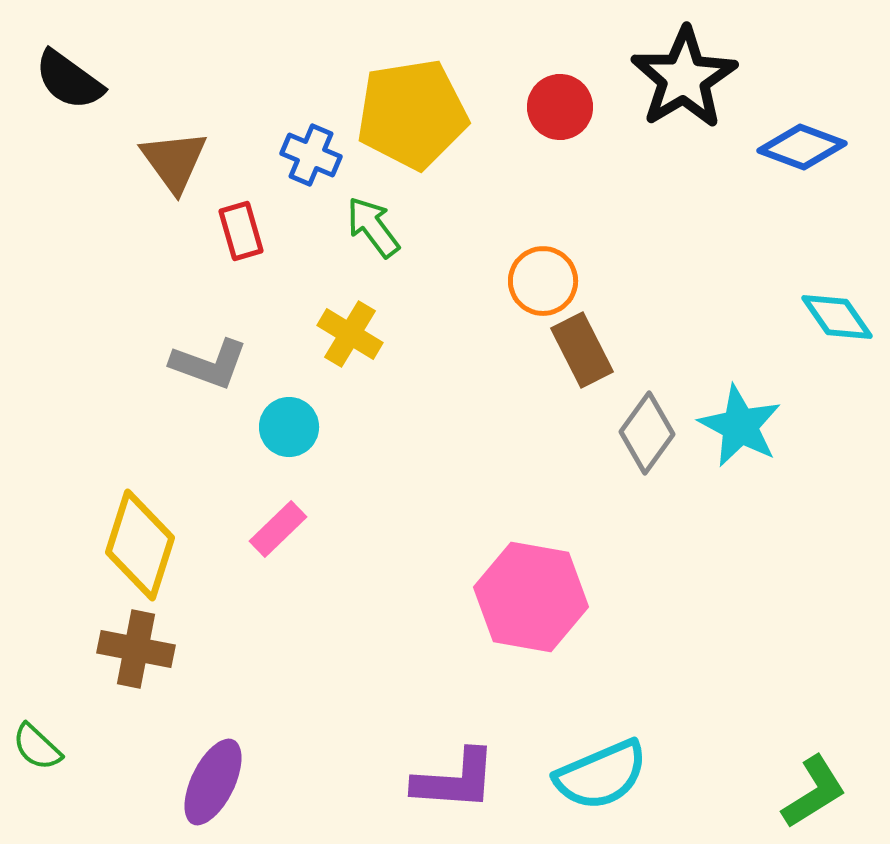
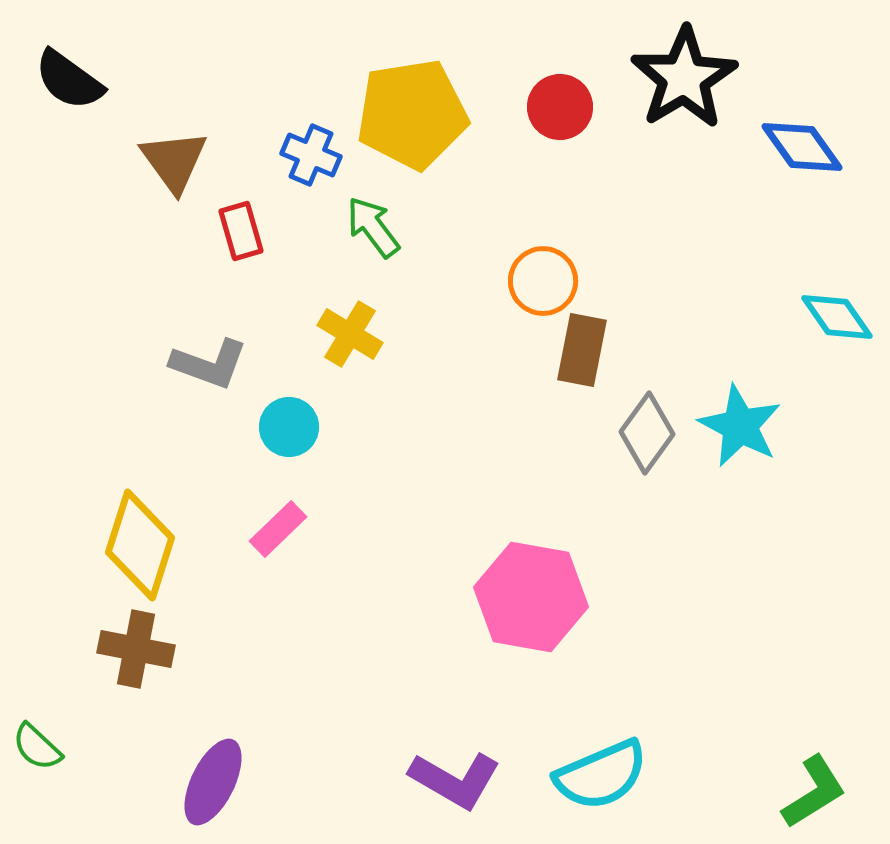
blue diamond: rotated 34 degrees clockwise
brown rectangle: rotated 38 degrees clockwise
purple L-shape: rotated 26 degrees clockwise
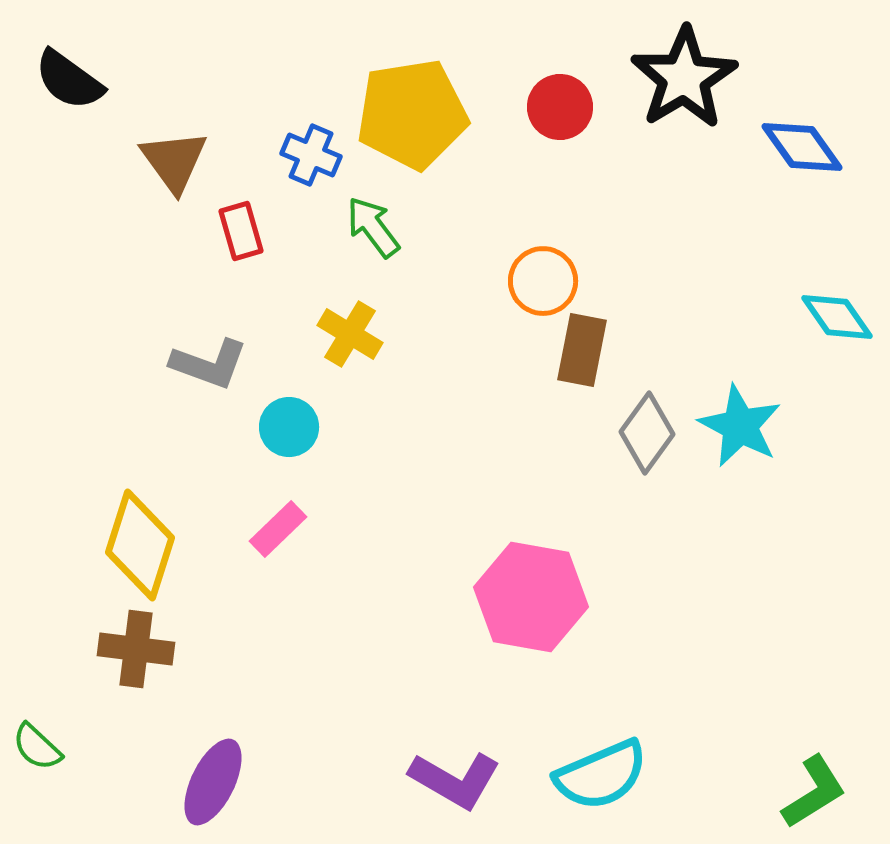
brown cross: rotated 4 degrees counterclockwise
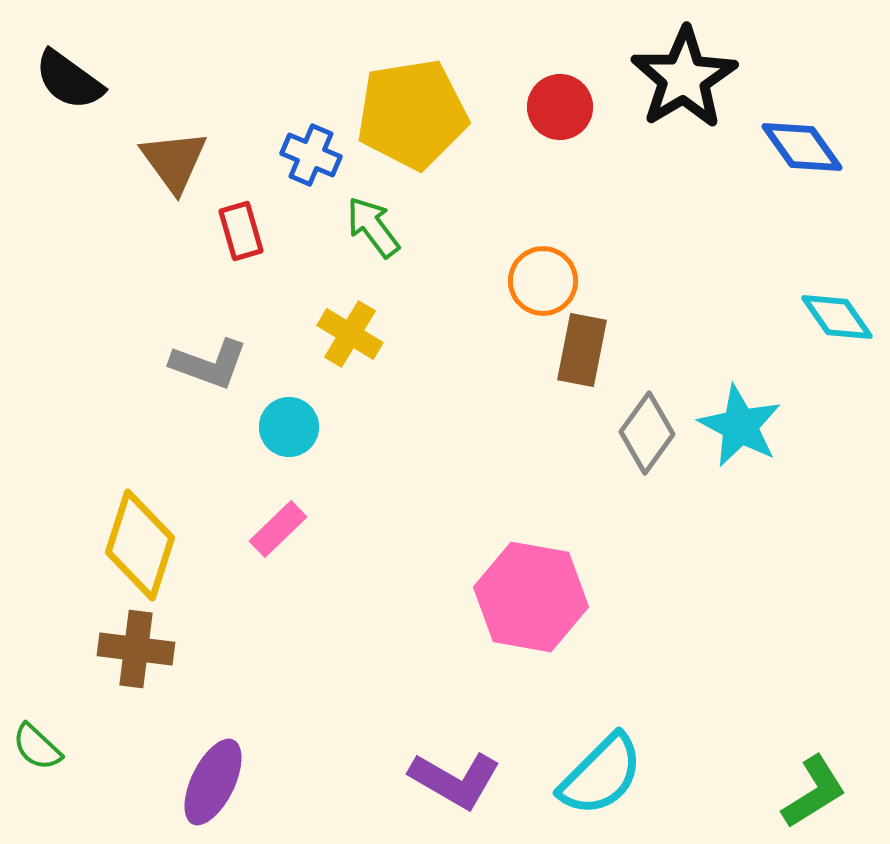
cyan semicircle: rotated 22 degrees counterclockwise
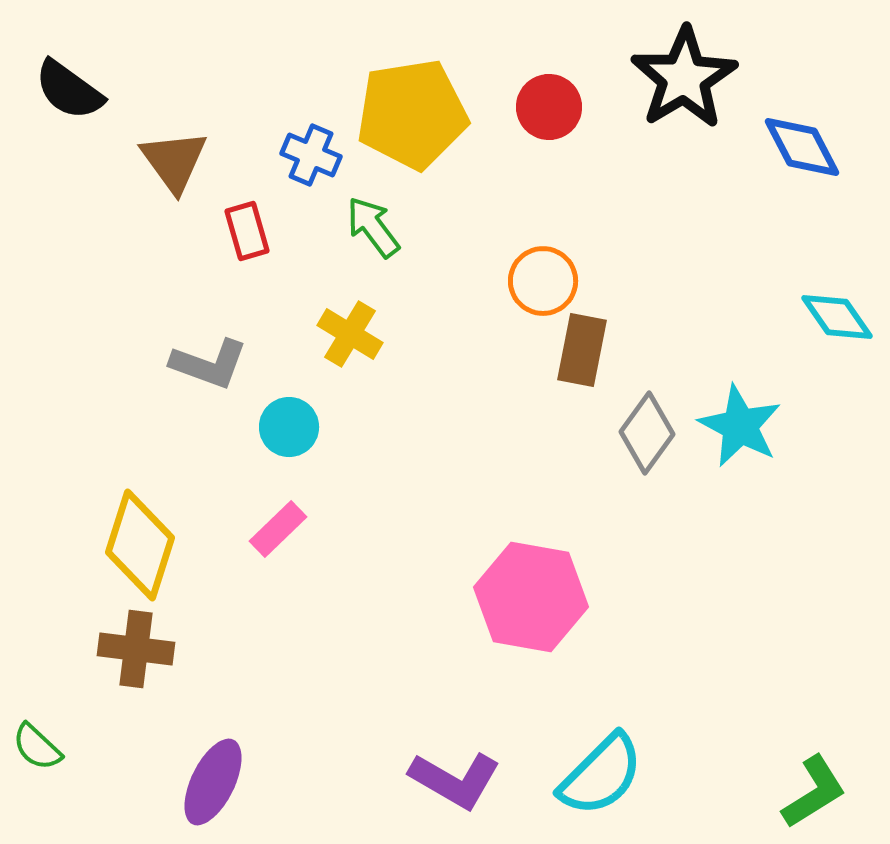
black semicircle: moved 10 px down
red circle: moved 11 px left
blue diamond: rotated 8 degrees clockwise
red rectangle: moved 6 px right
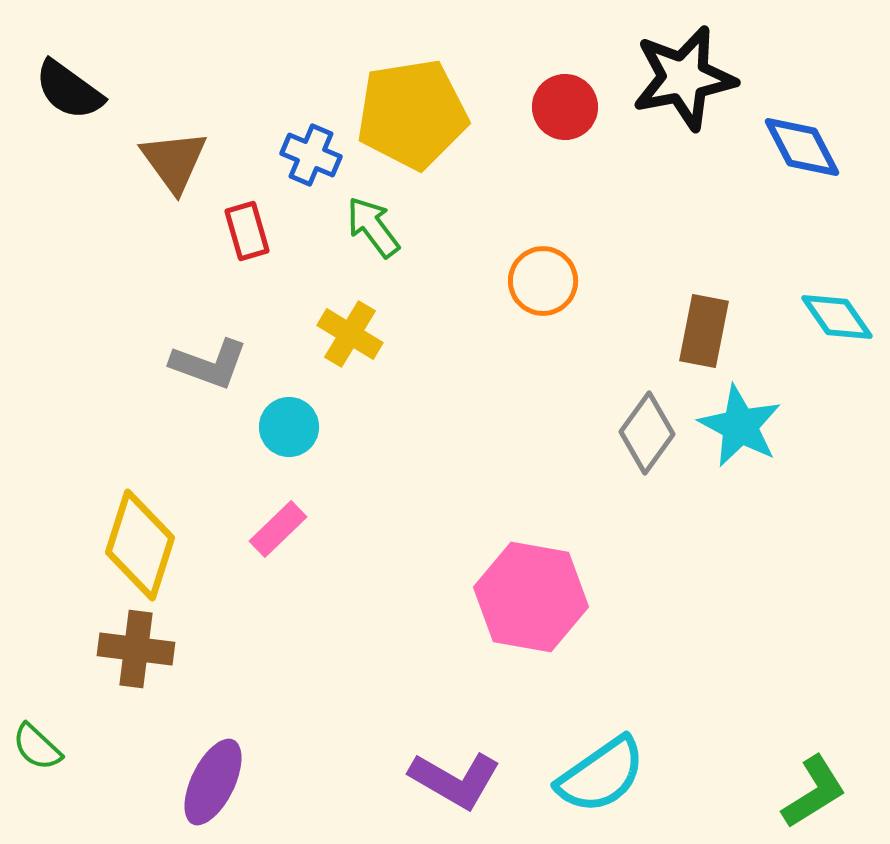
black star: rotated 20 degrees clockwise
red circle: moved 16 px right
brown rectangle: moved 122 px right, 19 px up
cyan semicircle: rotated 10 degrees clockwise
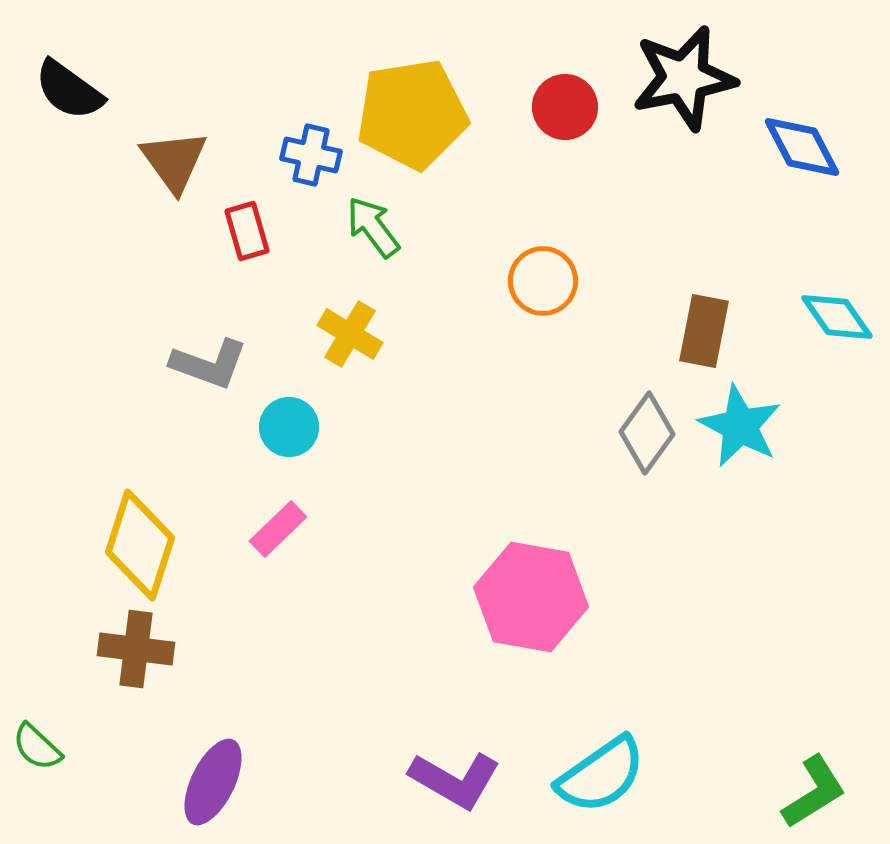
blue cross: rotated 10 degrees counterclockwise
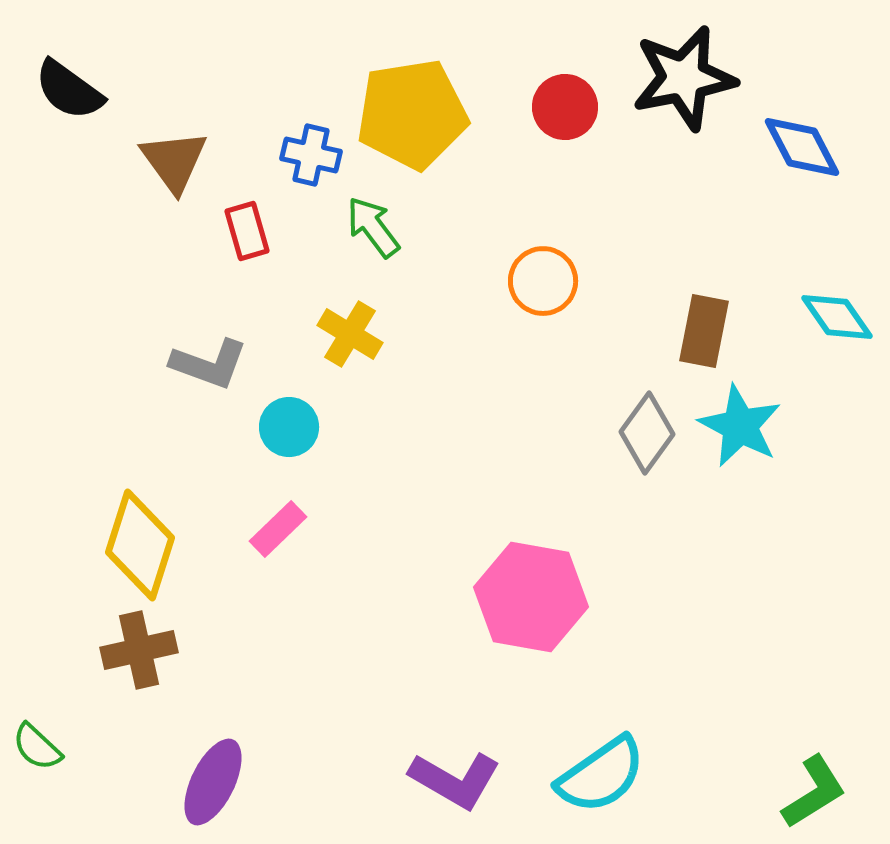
brown cross: moved 3 px right, 1 px down; rotated 20 degrees counterclockwise
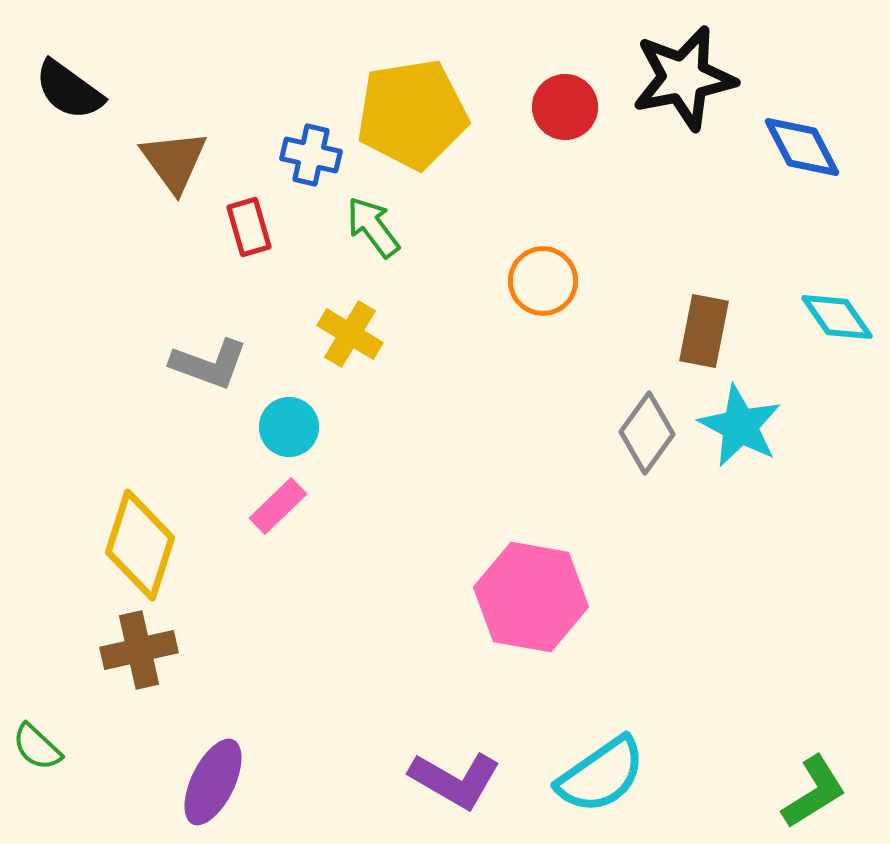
red rectangle: moved 2 px right, 4 px up
pink rectangle: moved 23 px up
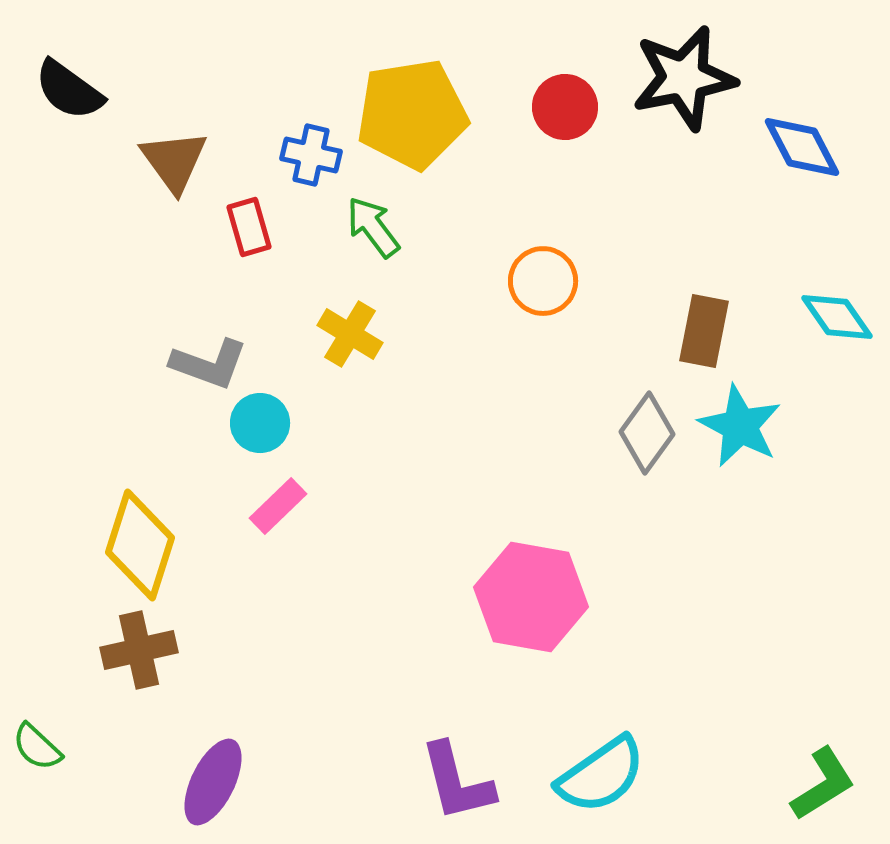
cyan circle: moved 29 px left, 4 px up
purple L-shape: moved 2 px right, 2 px down; rotated 46 degrees clockwise
green L-shape: moved 9 px right, 8 px up
